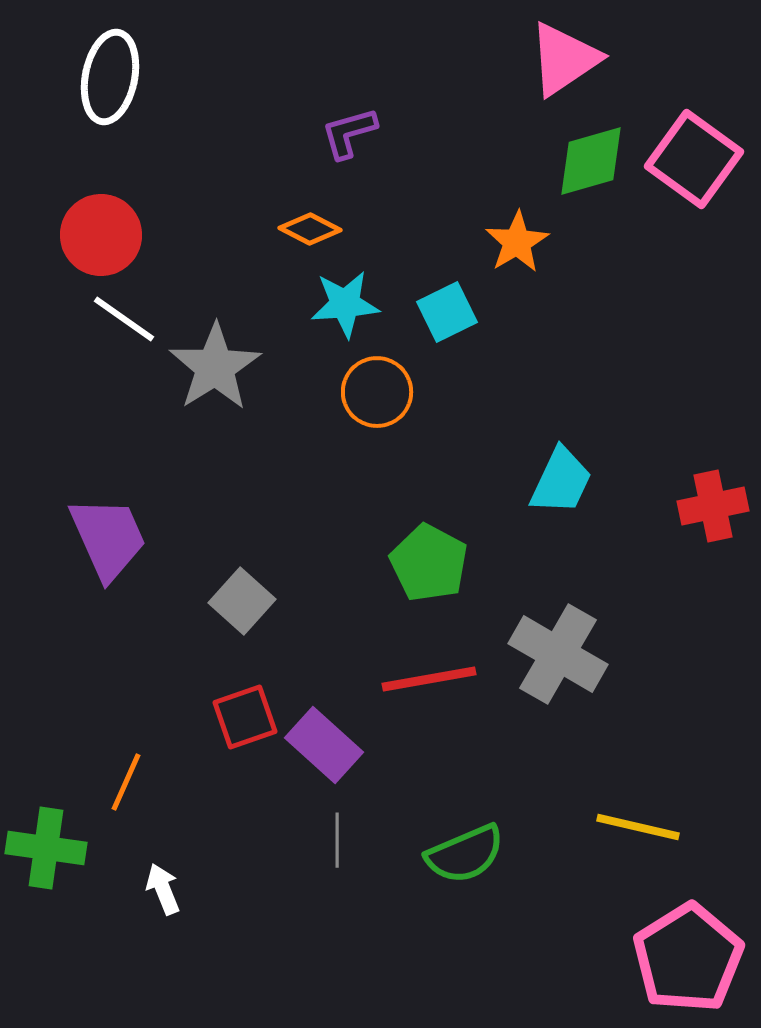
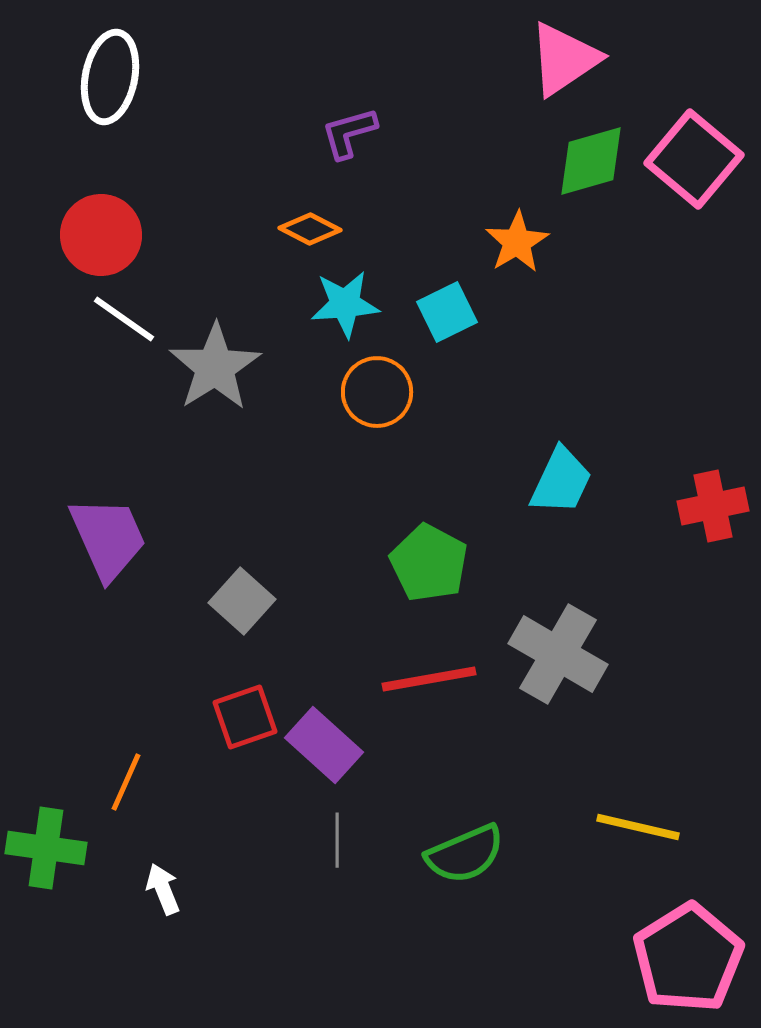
pink square: rotated 4 degrees clockwise
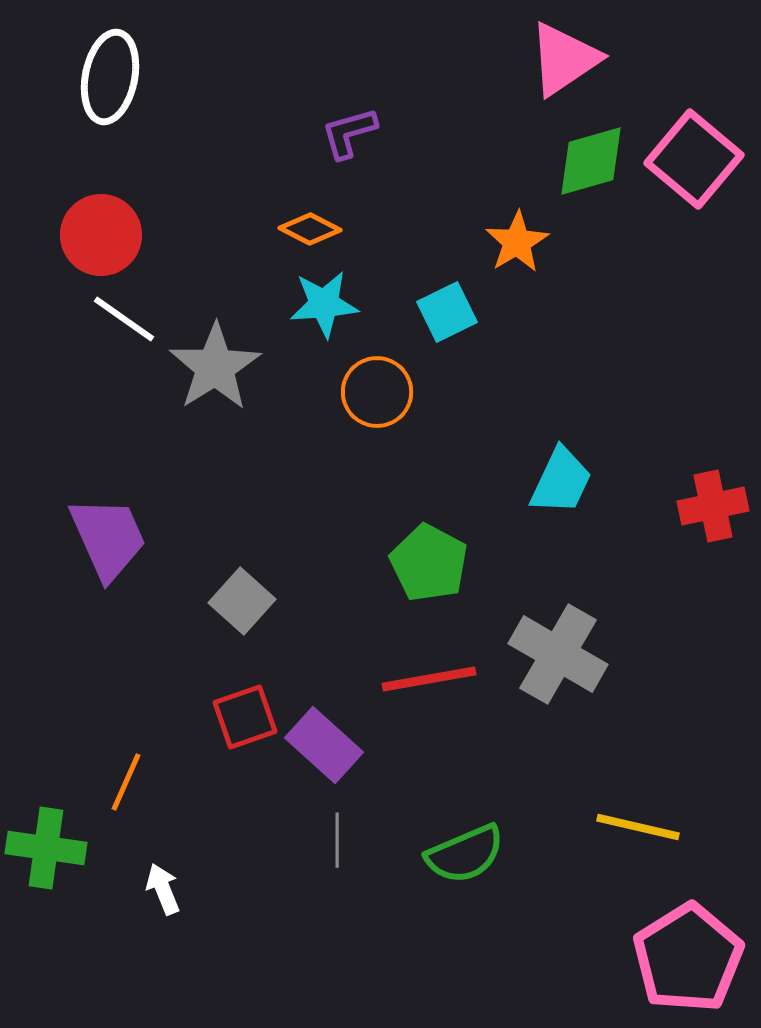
cyan star: moved 21 px left
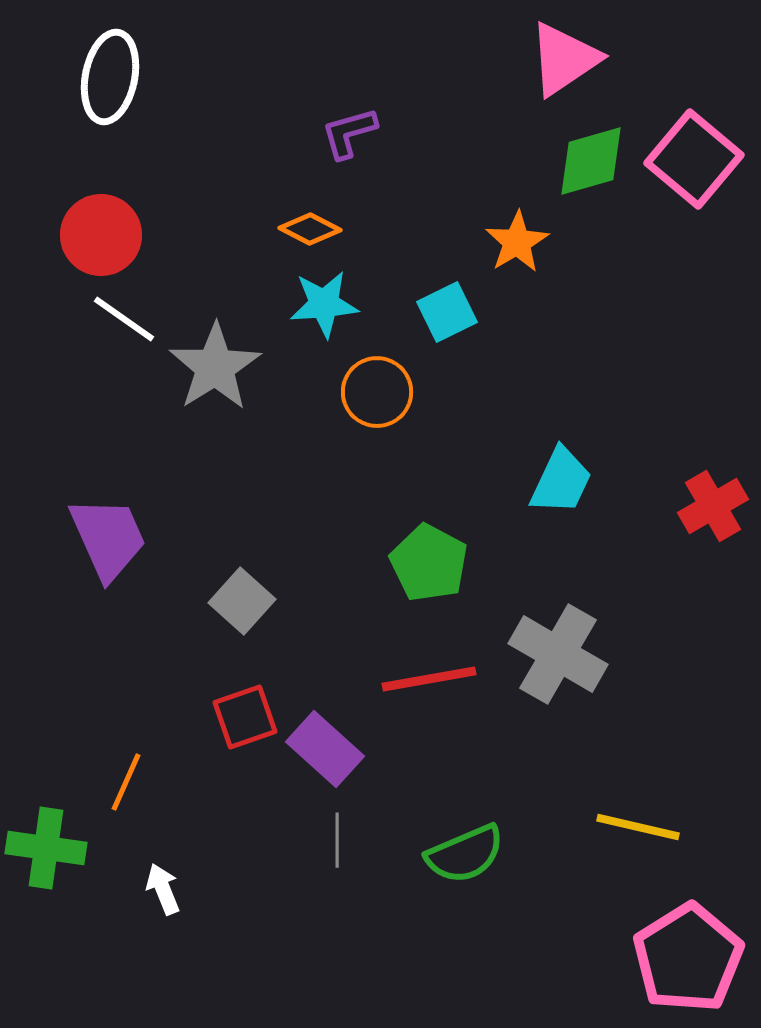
red cross: rotated 18 degrees counterclockwise
purple rectangle: moved 1 px right, 4 px down
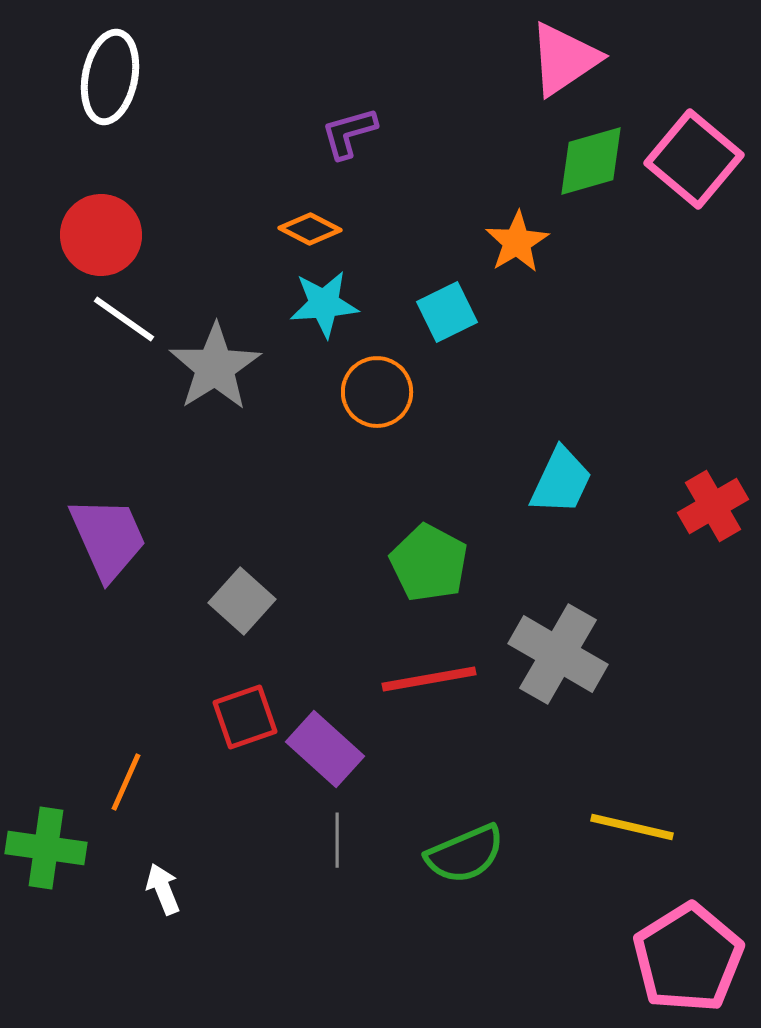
yellow line: moved 6 px left
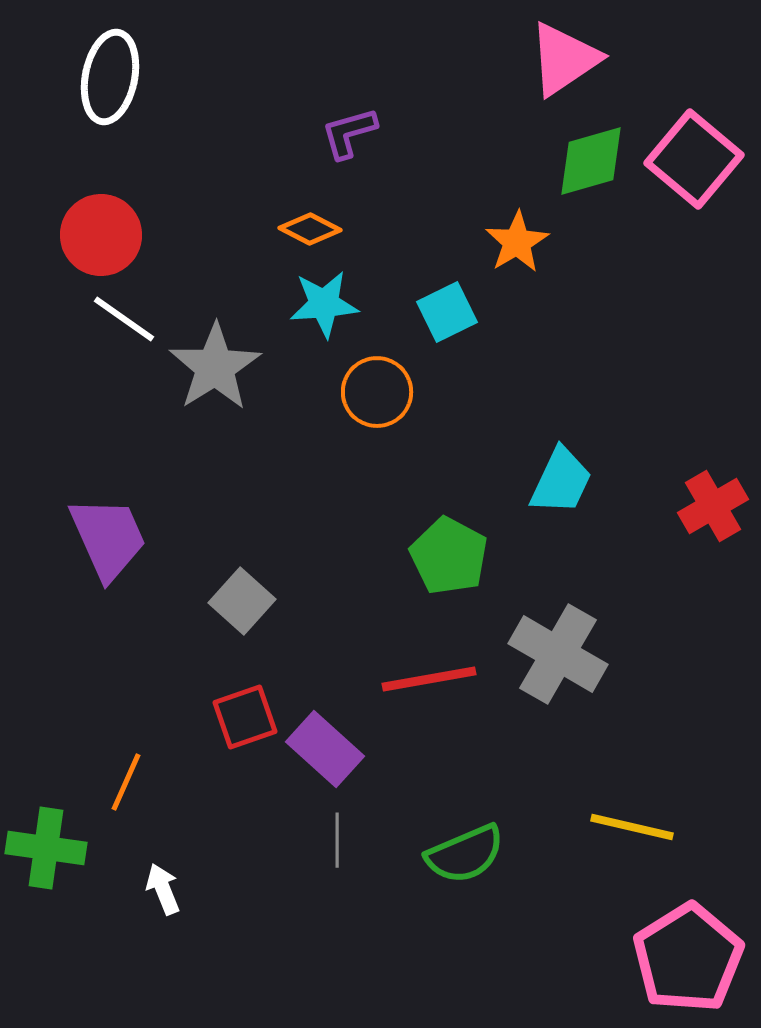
green pentagon: moved 20 px right, 7 px up
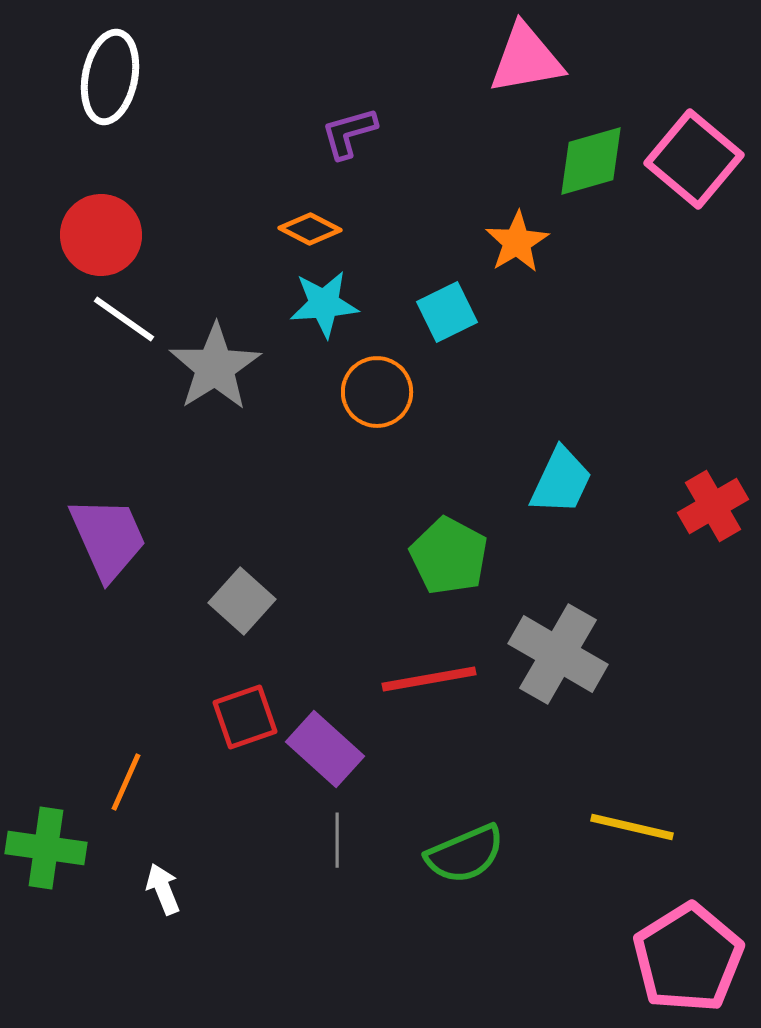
pink triangle: moved 38 px left; rotated 24 degrees clockwise
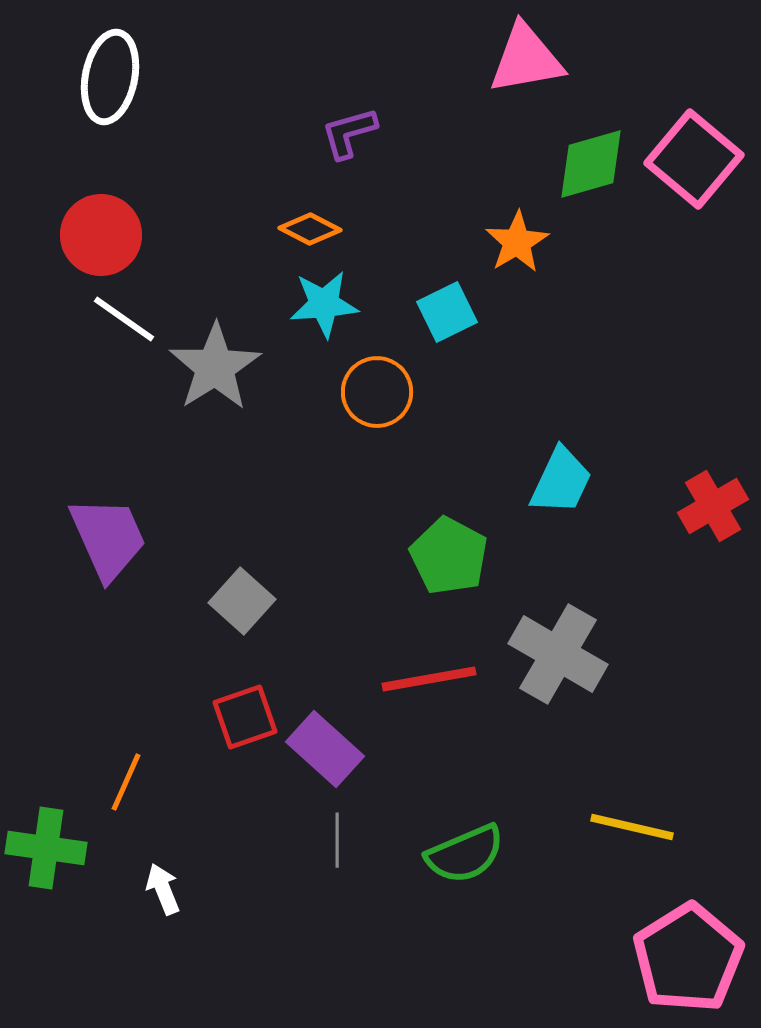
green diamond: moved 3 px down
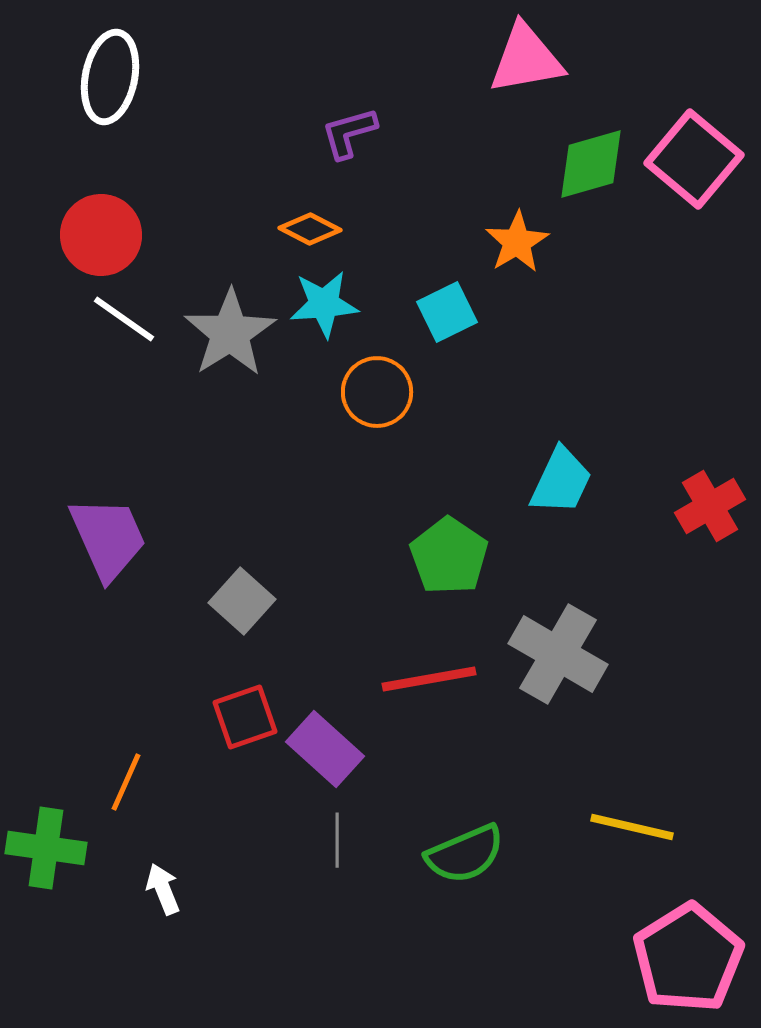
gray star: moved 15 px right, 34 px up
red cross: moved 3 px left
green pentagon: rotated 6 degrees clockwise
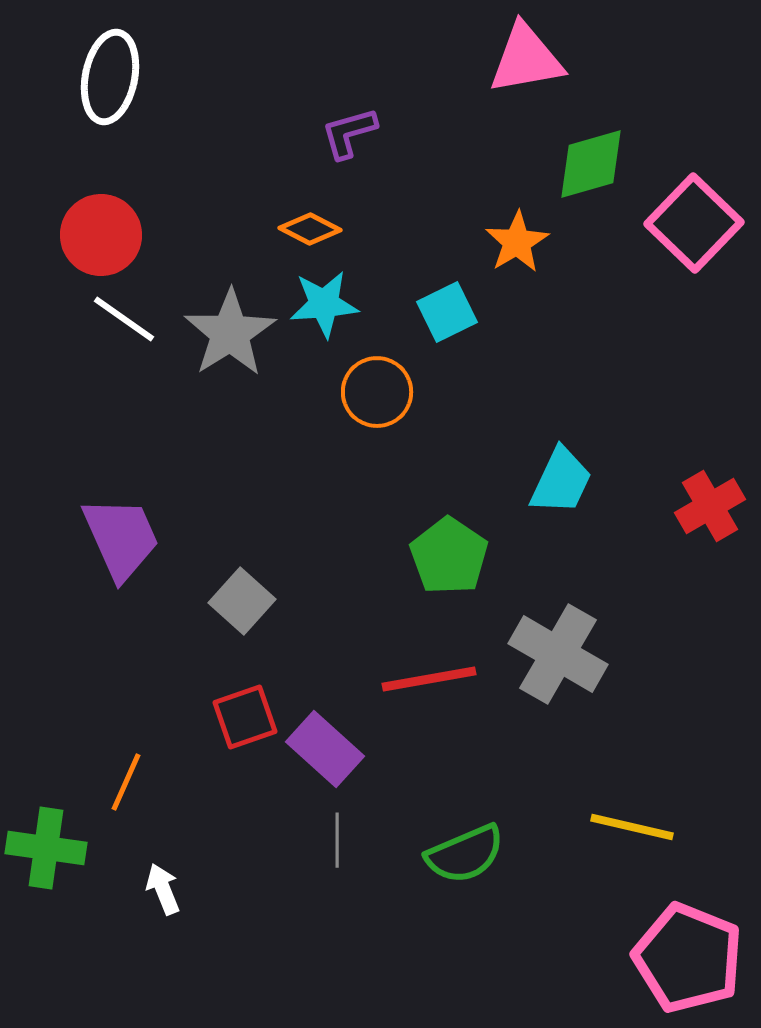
pink square: moved 64 px down; rotated 4 degrees clockwise
purple trapezoid: moved 13 px right
pink pentagon: rotated 18 degrees counterclockwise
